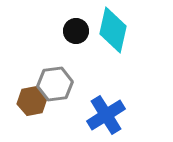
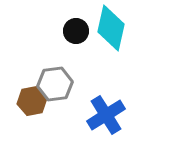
cyan diamond: moved 2 px left, 2 px up
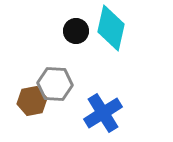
gray hexagon: rotated 12 degrees clockwise
blue cross: moved 3 px left, 2 px up
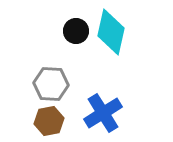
cyan diamond: moved 4 px down
gray hexagon: moved 4 px left
brown hexagon: moved 17 px right, 20 px down
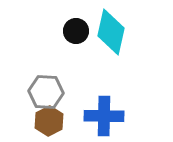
gray hexagon: moved 5 px left, 8 px down
blue cross: moved 1 px right, 3 px down; rotated 33 degrees clockwise
brown hexagon: rotated 16 degrees counterclockwise
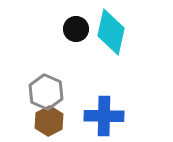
black circle: moved 2 px up
gray hexagon: rotated 20 degrees clockwise
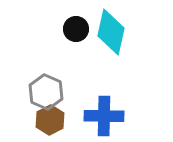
brown hexagon: moved 1 px right, 1 px up
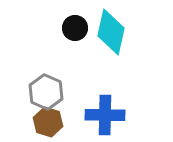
black circle: moved 1 px left, 1 px up
blue cross: moved 1 px right, 1 px up
brown hexagon: moved 2 px left, 2 px down; rotated 16 degrees counterclockwise
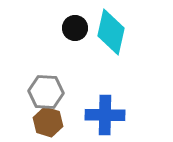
gray hexagon: rotated 20 degrees counterclockwise
